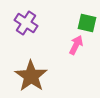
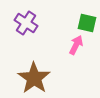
brown star: moved 3 px right, 2 px down
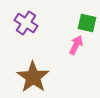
brown star: moved 1 px left, 1 px up
